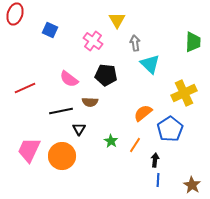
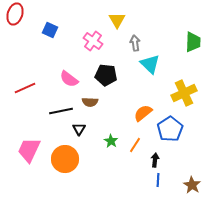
orange circle: moved 3 px right, 3 px down
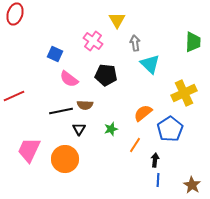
blue square: moved 5 px right, 24 px down
red line: moved 11 px left, 8 px down
brown semicircle: moved 5 px left, 3 px down
green star: moved 12 px up; rotated 24 degrees clockwise
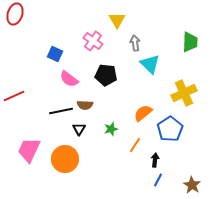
green trapezoid: moved 3 px left
blue line: rotated 24 degrees clockwise
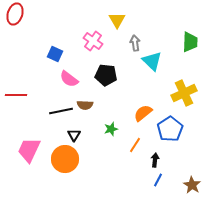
cyan triangle: moved 2 px right, 3 px up
red line: moved 2 px right, 1 px up; rotated 25 degrees clockwise
black triangle: moved 5 px left, 6 px down
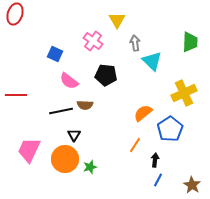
pink semicircle: moved 2 px down
green star: moved 21 px left, 38 px down
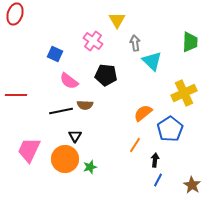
black triangle: moved 1 px right, 1 px down
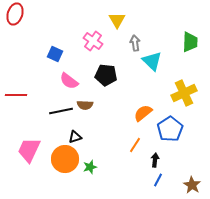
black triangle: moved 1 px down; rotated 40 degrees clockwise
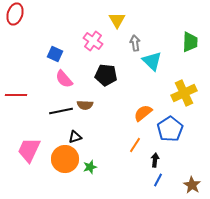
pink semicircle: moved 5 px left, 2 px up; rotated 12 degrees clockwise
